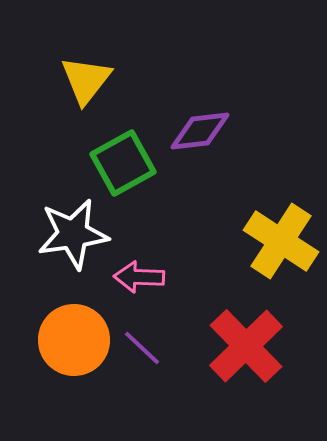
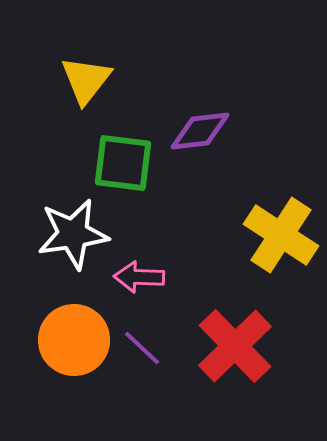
green square: rotated 36 degrees clockwise
yellow cross: moved 6 px up
red cross: moved 11 px left
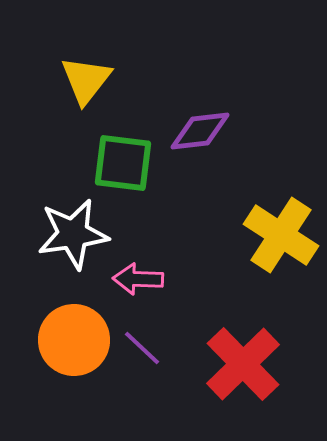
pink arrow: moved 1 px left, 2 px down
red cross: moved 8 px right, 18 px down
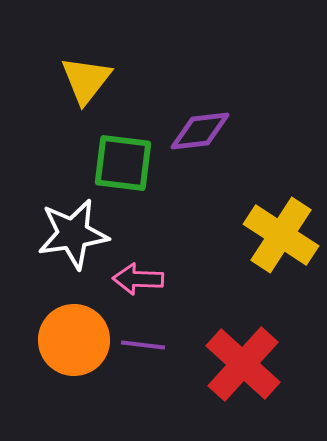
purple line: moved 1 px right, 3 px up; rotated 36 degrees counterclockwise
red cross: rotated 4 degrees counterclockwise
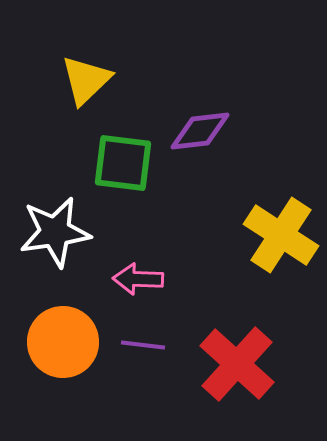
yellow triangle: rotated 8 degrees clockwise
white star: moved 18 px left, 2 px up
orange circle: moved 11 px left, 2 px down
red cross: moved 6 px left
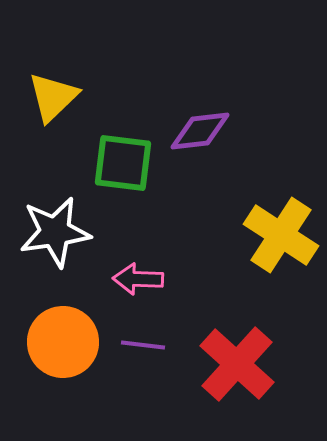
yellow triangle: moved 33 px left, 17 px down
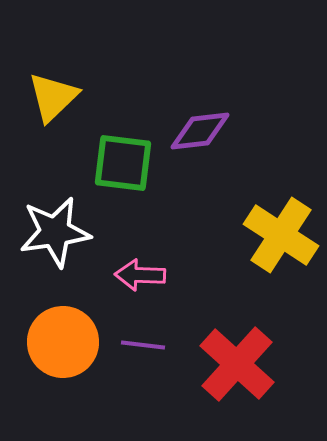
pink arrow: moved 2 px right, 4 px up
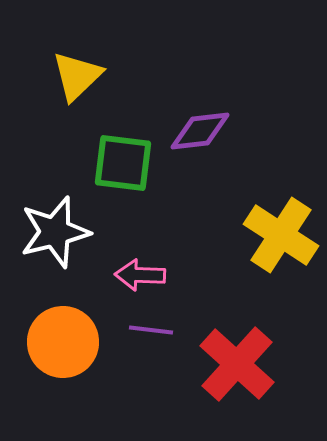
yellow triangle: moved 24 px right, 21 px up
white star: rotated 6 degrees counterclockwise
purple line: moved 8 px right, 15 px up
